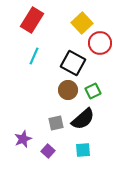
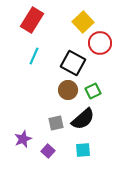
yellow square: moved 1 px right, 1 px up
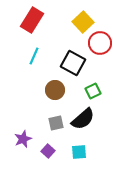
brown circle: moved 13 px left
cyan square: moved 4 px left, 2 px down
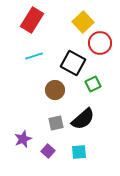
cyan line: rotated 48 degrees clockwise
green square: moved 7 px up
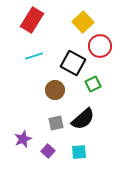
red circle: moved 3 px down
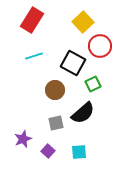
black semicircle: moved 6 px up
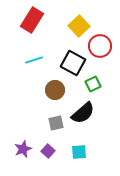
yellow square: moved 4 px left, 4 px down
cyan line: moved 4 px down
purple star: moved 10 px down
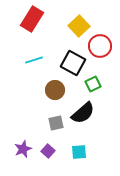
red rectangle: moved 1 px up
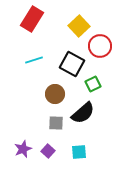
black square: moved 1 px left, 1 px down
brown circle: moved 4 px down
gray square: rotated 14 degrees clockwise
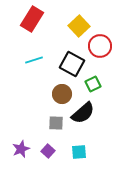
brown circle: moved 7 px right
purple star: moved 2 px left
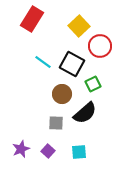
cyan line: moved 9 px right, 2 px down; rotated 54 degrees clockwise
black semicircle: moved 2 px right
